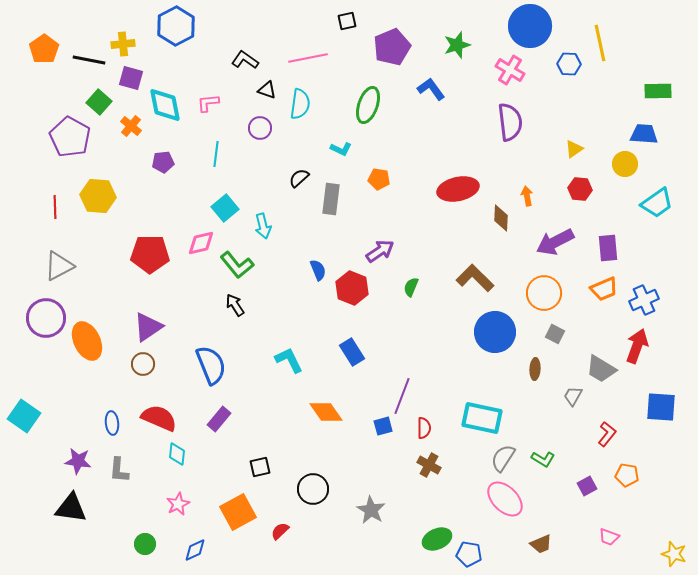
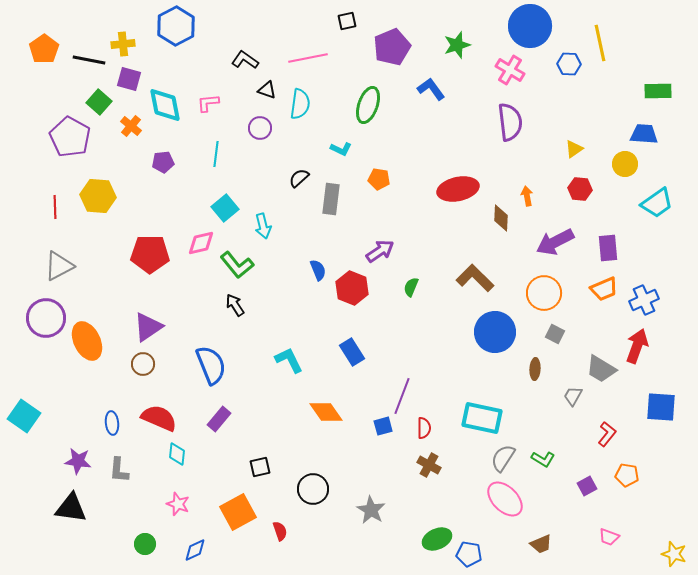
purple square at (131, 78): moved 2 px left, 1 px down
pink star at (178, 504): rotated 25 degrees counterclockwise
red semicircle at (280, 531): rotated 114 degrees clockwise
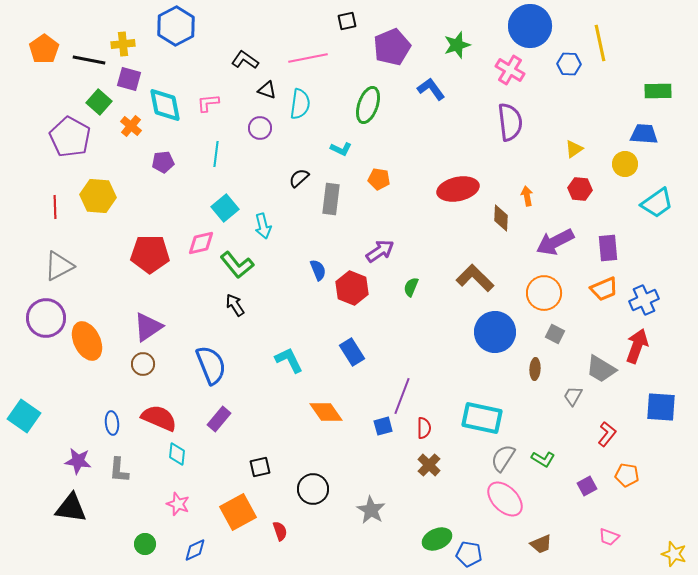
brown cross at (429, 465): rotated 15 degrees clockwise
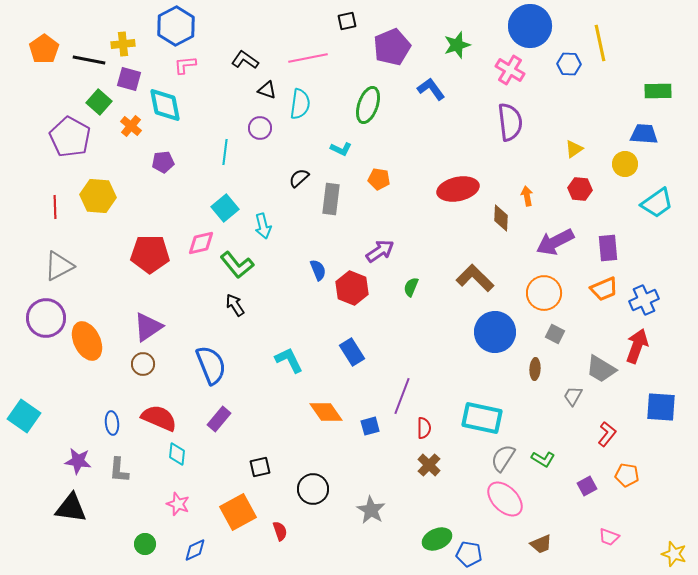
pink L-shape at (208, 103): moved 23 px left, 38 px up
cyan line at (216, 154): moved 9 px right, 2 px up
blue square at (383, 426): moved 13 px left
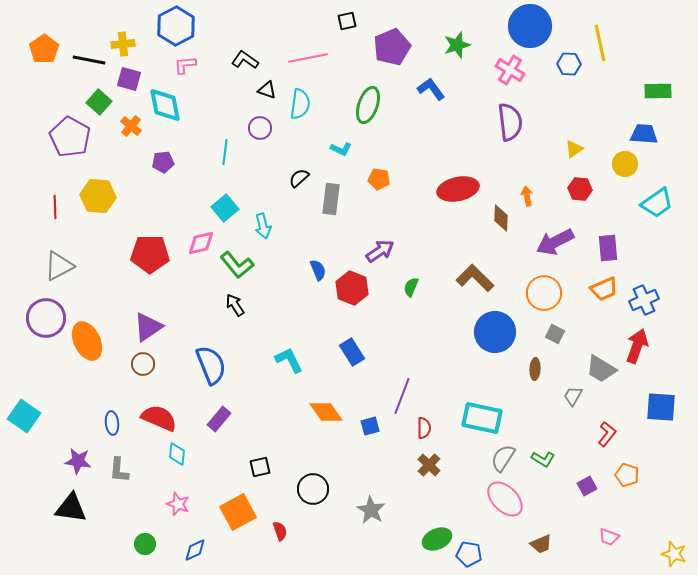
orange pentagon at (627, 475): rotated 10 degrees clockwise
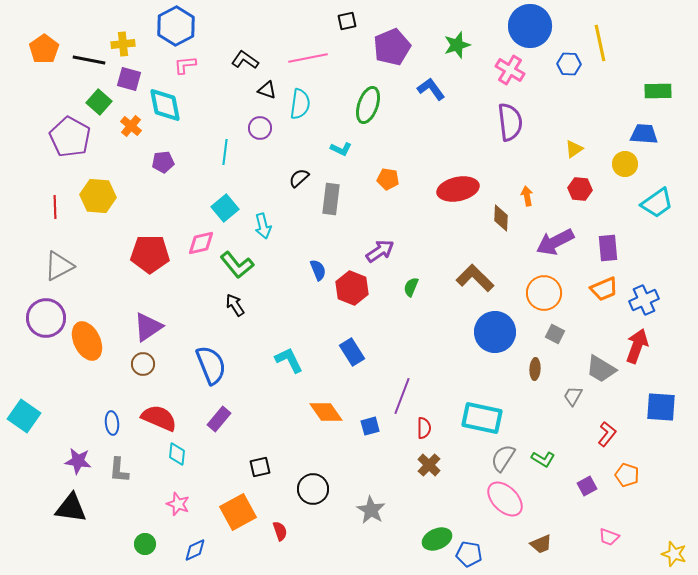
orange pentagon at (379, 179): moved 9 px right
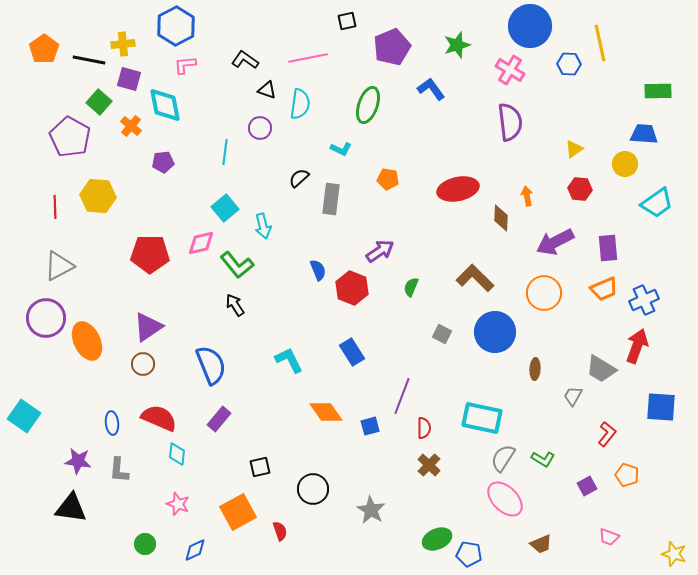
gray square at (555, 334): moved 113 px left
